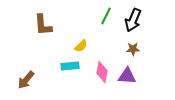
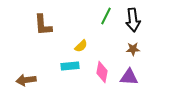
black arrow: rotated 30 degrees counterclockwise
purple triangle: moved 2 px right, 1 px down
brown arrow: rotated 42 degrees clockwise
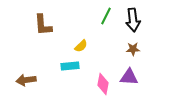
pink diamond: moved 1 px right, 12 px down
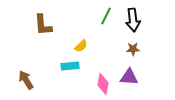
brown arrow: rotated 66 degrees clockwise
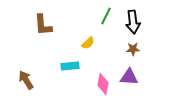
black arrow: moved 2 px down
yellow semicircle: moved 7 px right, 3 px up
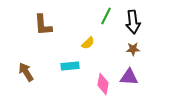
brown arrow: moved 8 px up
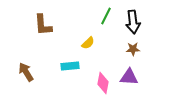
pink diamond: moved 1 px up
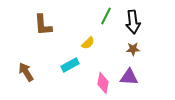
cyan rectangle: moved 1 px up; rotated 24 degrees counterclockwise
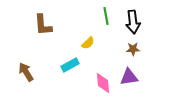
green line: rotated 36 degrees counterclockwise
purple triangle: rotated 12 degrees counterclockwise
pink diamond: rotated 15 degrees counterclockwise
